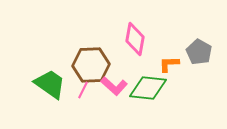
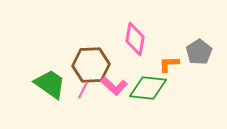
gray pentagon: rotated 10 degrees clockwise
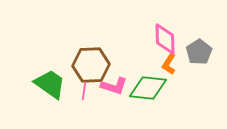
pink diamond: moved 30 px right; rotated 12 degrees counterclockwise
orange L-shape: rotated 55 degrees counterclockwise
pink L-shape: rotated 24 degrees counterclockwise
pink line: moved 1 px right, 1 px down; rotated 18 degrees counterclockwise
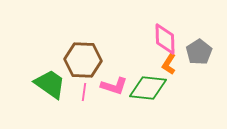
brown hexagon: moved 8 px left, 5 px up; rotated 6 degrees clockwise
pink line: moved 1 px down
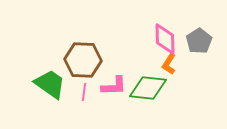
gray pentagon: moved 11 px up
pink L-shape: rotated 20 degrees counterclockwise
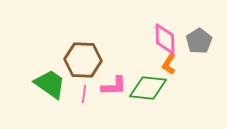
pink line: moved 2 px down
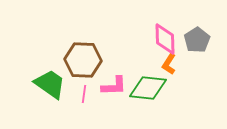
gray pentagon: moved 2 px left, 1 px up
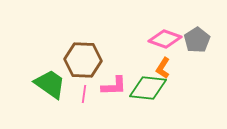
pink diamond: rotated 68 degrees counterclockwise
orange L-shape: moved 6 px left, 4 px down
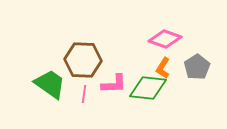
gray pentagon: moved 27 px down
pink L-shape: moved 2 px up
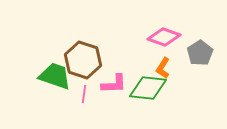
pink diamond: moved 1 px left, 2 px up
brown hexagon: rotated 15 degrees clockwise
gray pentagon: moved 3 px right, 14 px up
green trapezoid: moved 5 px right, 8 px up; rotated 16 degrees counterclockwise
